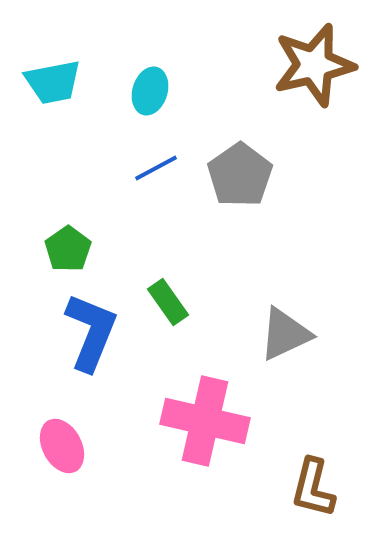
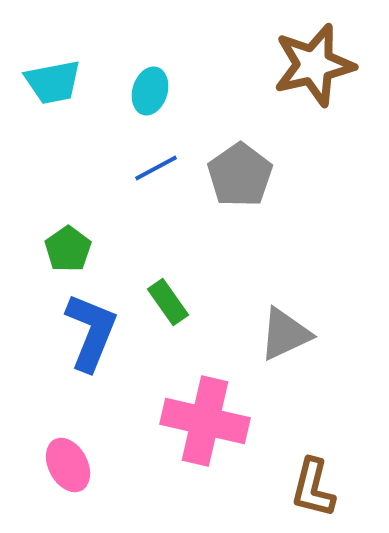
pink ellipse: moved 6 px right, 19 px down
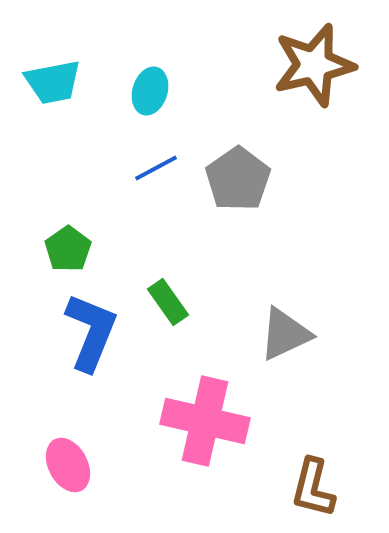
gray pentagon: moved 2 px left, 4 px down
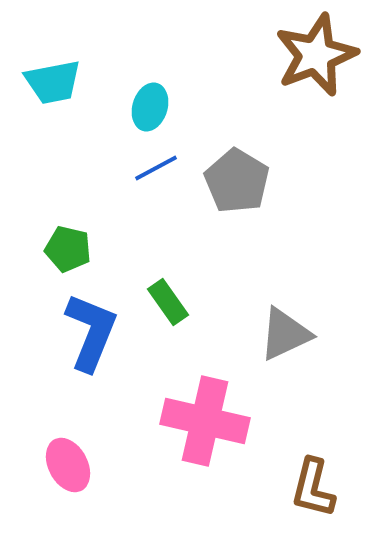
brown star: moved 2 px right, 10 px up; rotated 8 degrees counterclockwise
cyan ellipse: moved 16 px down
gray pentagon: moved 1 px left, 2 px down; rotated 6 degrees counterclockwise
green pentagon: rotated 24 degrees counterclockwise
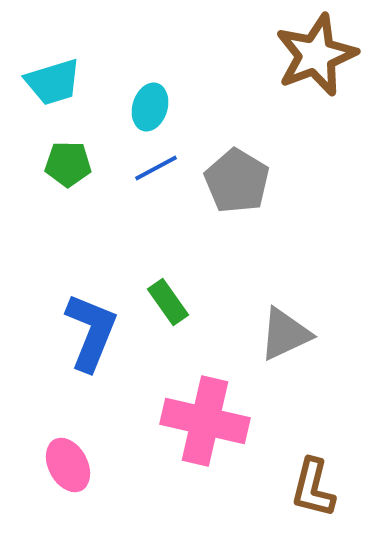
cyan trapezoid: rotated 6 degrees counterclockwise
green pentagon: moved 85 px up; rotated 12 degrees counterclockwise
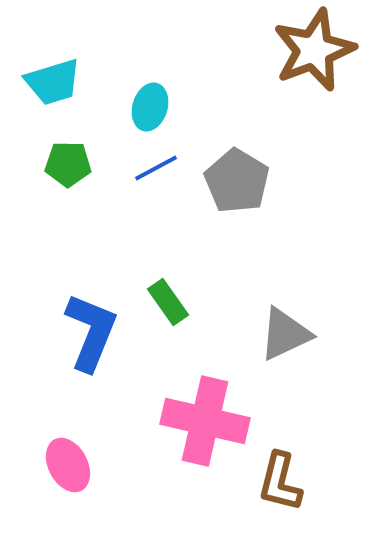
brown star: moved 2 px left, 5 px up
brown L-shape: moved 33 px left, 6 px up
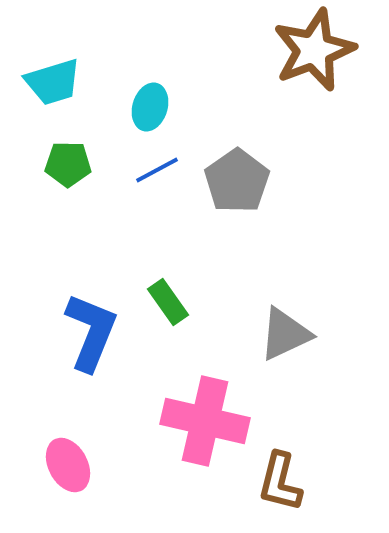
blue line: moved 1 px right, 2 px down
gray pentagon: rotated 6 degrees clockwise
